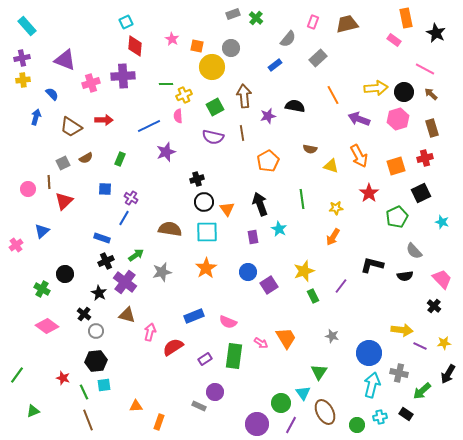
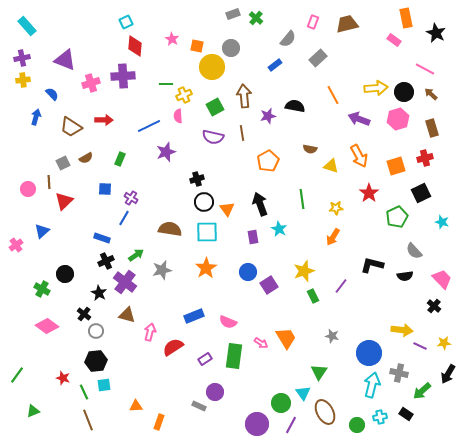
gray star at (162, 272): moved 2 px up
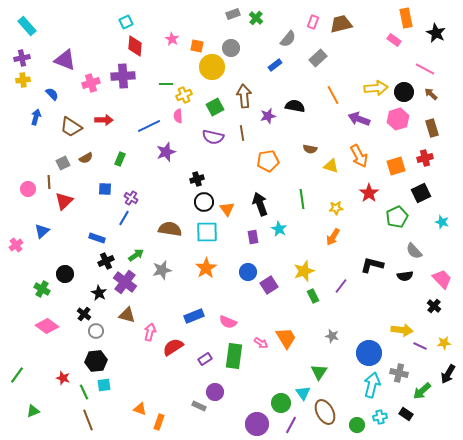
brown trapezoid at (347, 24): moved 6 px left
orange pentagon at (268, 161): rotated 20 degrees clockwise
blue rectangle at (102, 238): moved 5 px left
orange triangle at (136, 406): moved 4 px right, 3 px down; rotated 24 degrees clockwise
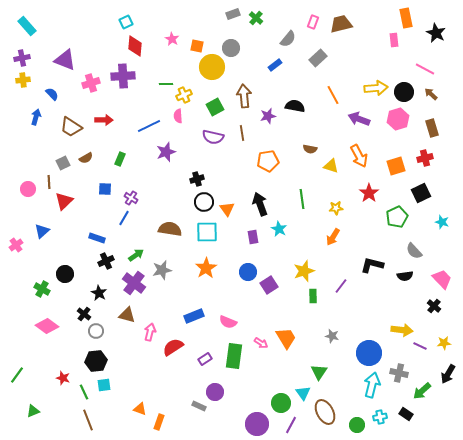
pink rectangle at (394, 40): rotated 48 degrees clockwise
purple cross at (125, 282): moved 9 px right, 1 px down
green rectangle at (313, 296): rotated 24 degrees clockwise
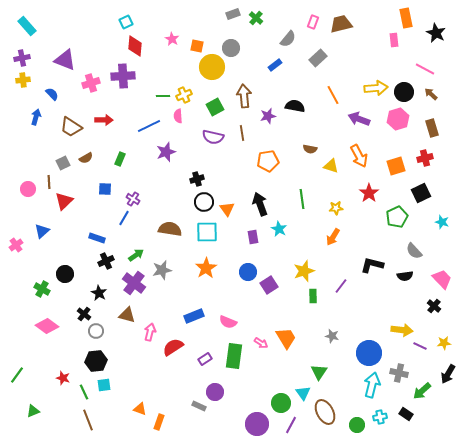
green line at (166, 84): moved 3 px left, 12 px down
purple cross at (131, 198): moved 2 px right, 1 px down
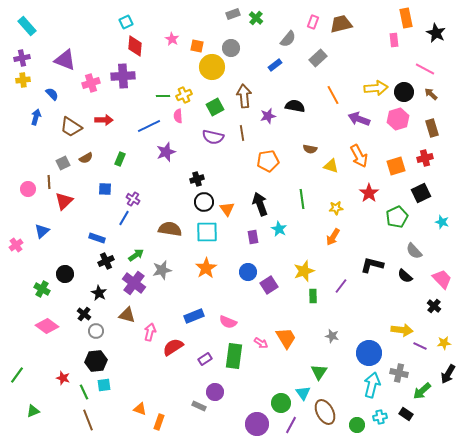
black semicircle at (405, 276): rotated 49 degrees clockwise
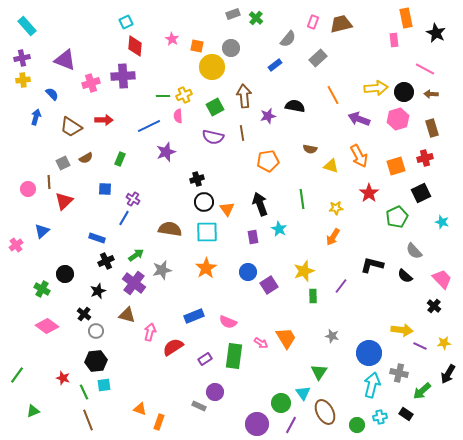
brown arrow at (431, 94): rotated 40 degrees counterclockwise
black star at (99, 293): moved 1 px left, 2 px up; rotated 21 degrees clockwise
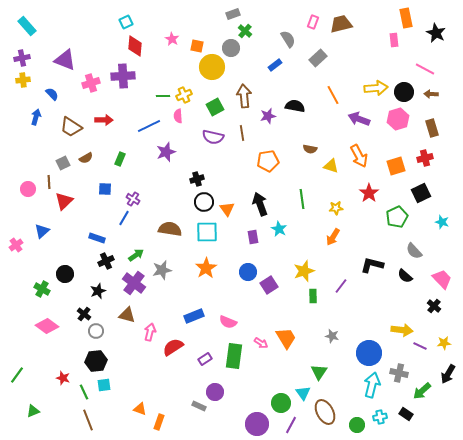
green cross at (256, 18): moved 11 px left, 13 px down
gray semicircle at (288, 39): rotated 72 degrees counterclockwise
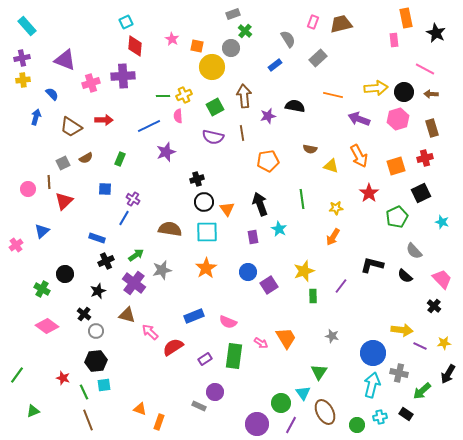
orange line at (333, 95): rotated 48 degrees counterclockwise
pink arrow at (150, 332): rotated 60 degrees counterclockwise
blue circle at (369, 353): moved 4 px right
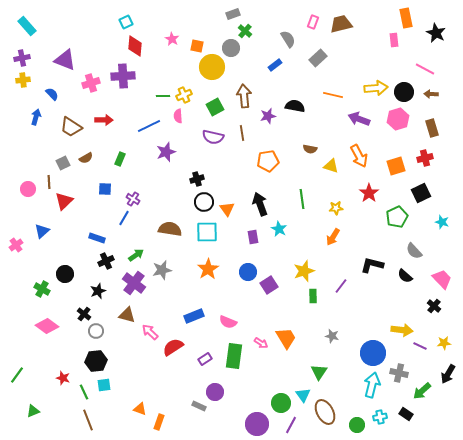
orange star at (206, 268): moved 2 px right, 1 px down
cyan triangle at (303, 393): moved 2 px down
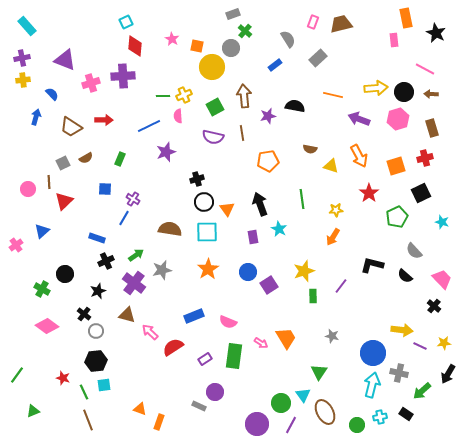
yellow star at (336, 208): moved 2 px down
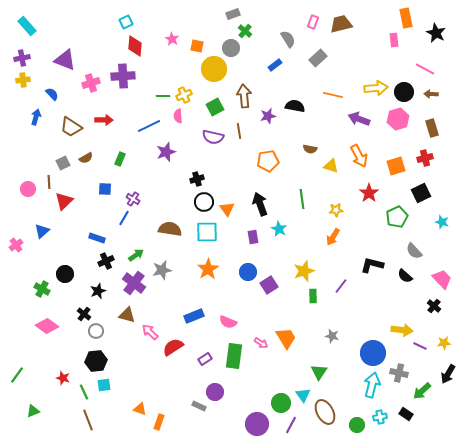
yellow circle at (212, 67): moved 2 px right, 2 px down
brown line at (242, 133): moved 3 px left, 2 px up
